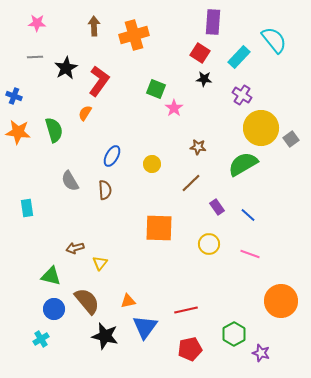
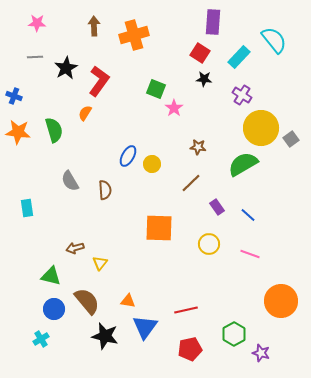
blue ellipse at (112, 156): moved 16 px right
orange triangle at (128, 301): rotated 21 degrees clockwise
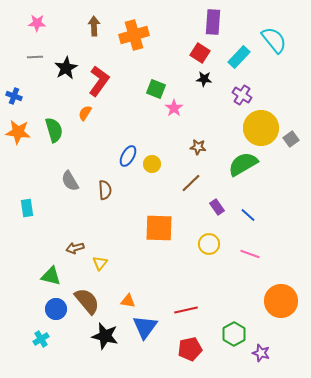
blue circle at (54, 309): moved 2 px right
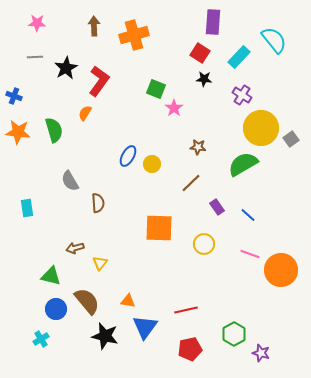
brown semicircle at (105, 190): moved 7 px left, 13 px down
yellow circle at (209, 244): moved 5 px left
orange circle at (281, 301): moved 31 px up
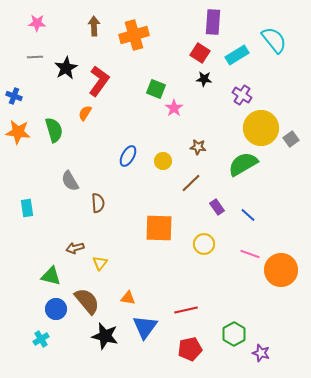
cyan rectangle at (239, 57): moved 2 px left, 2 px up; rotated 15 degrees clockwise
yellow circle at (152, 164): moved 11 px right, 3 px up
orange triangle at (128, 301): moved 3 px up
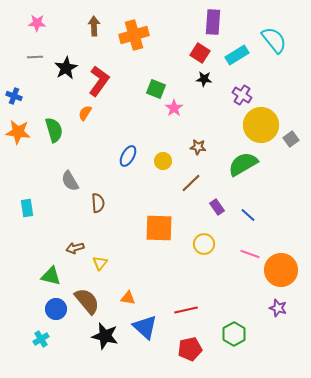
yellow circle at (261, 128): moved 3 px up
blue triangle at (145, 327): rotated 24 degrees counterclockwise
purple star at (261, 353): moved 17 px right, 45 px up
